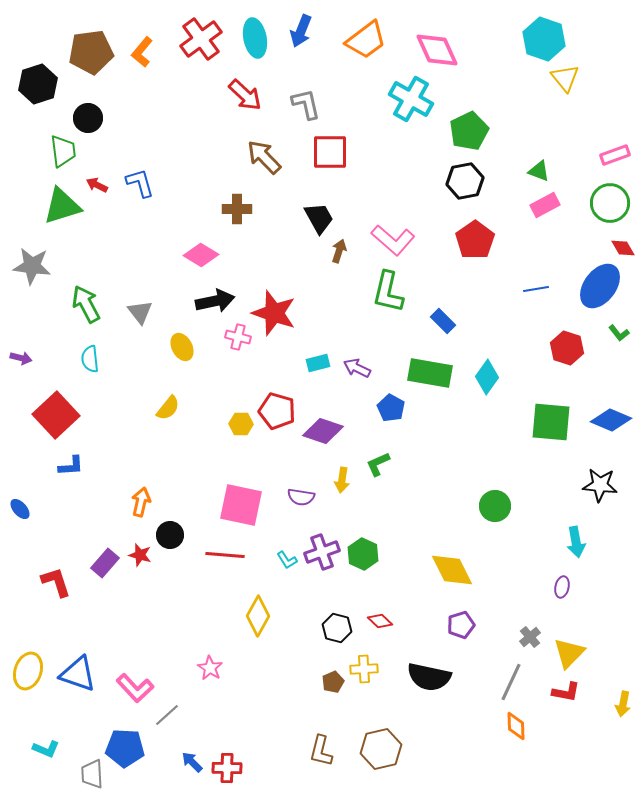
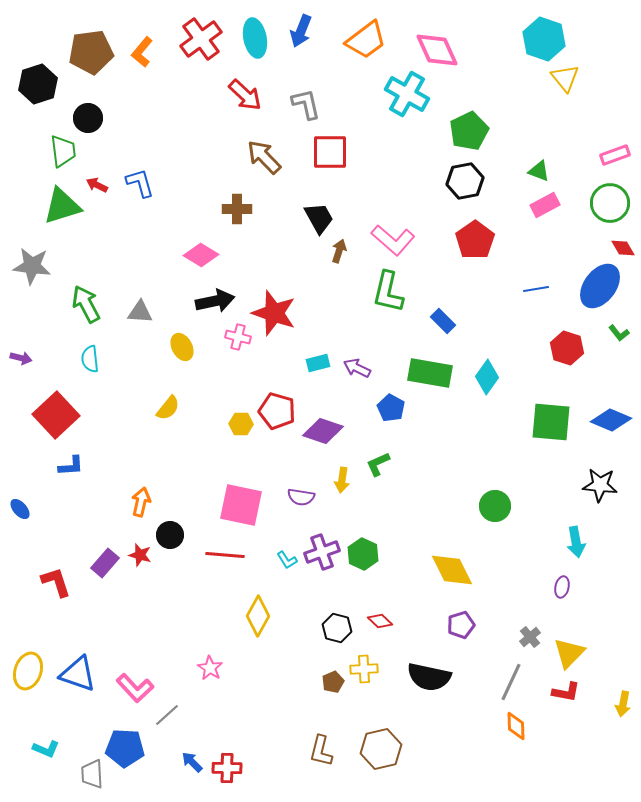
cyan cross at (411, 99): moved 4 px left, 5 px up
gray triangle at (140, 312): rotated 48 degrees counterclockwise
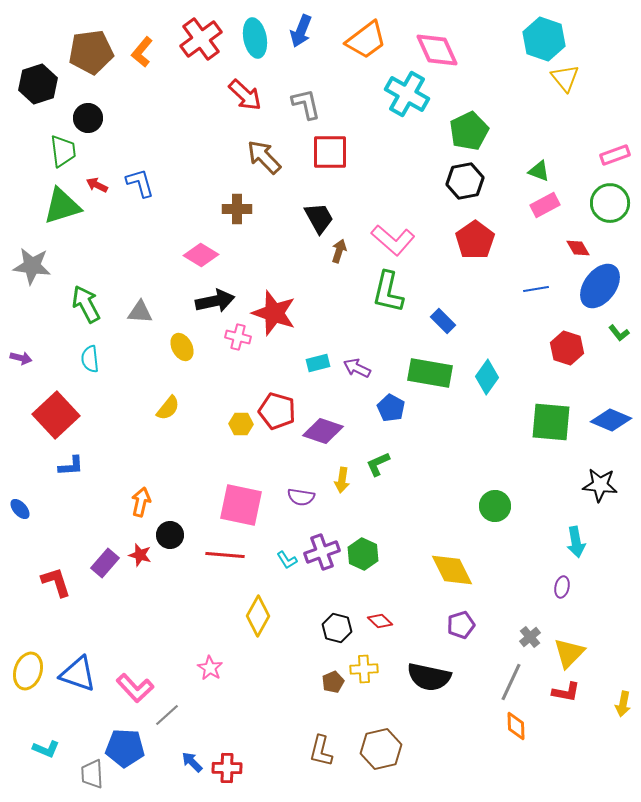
red diamond at (623, 248): moved 45 px left
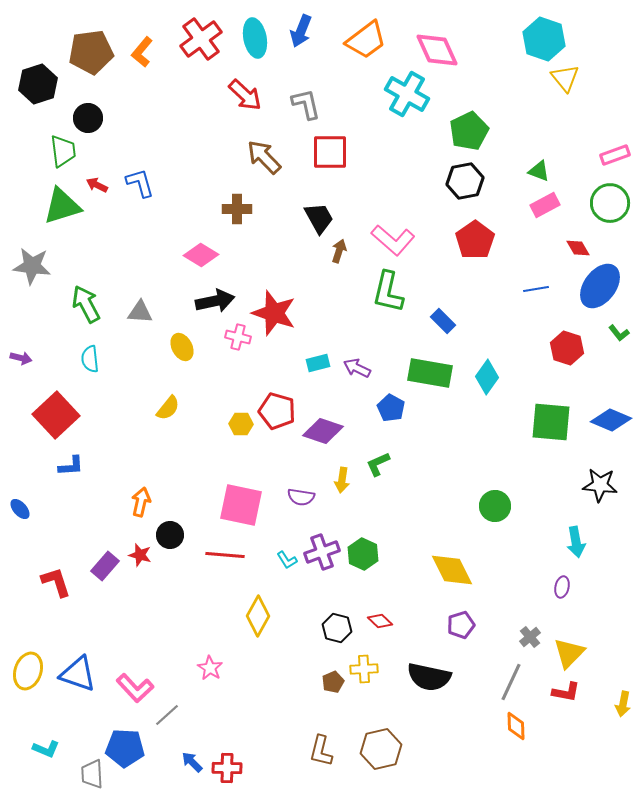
purple rectangle at (105, 563): moved 3 px down
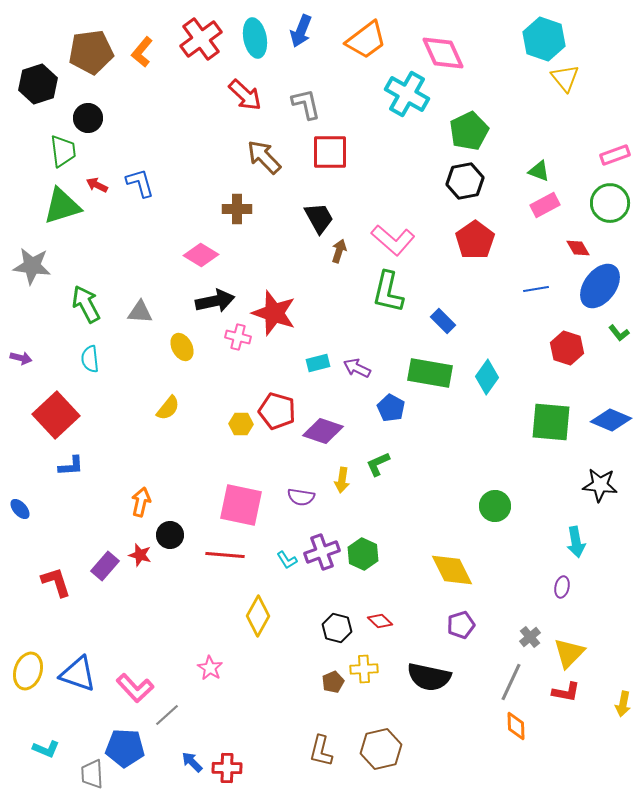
pink diamond at (437, 50): moved 6 px right, 3 px down
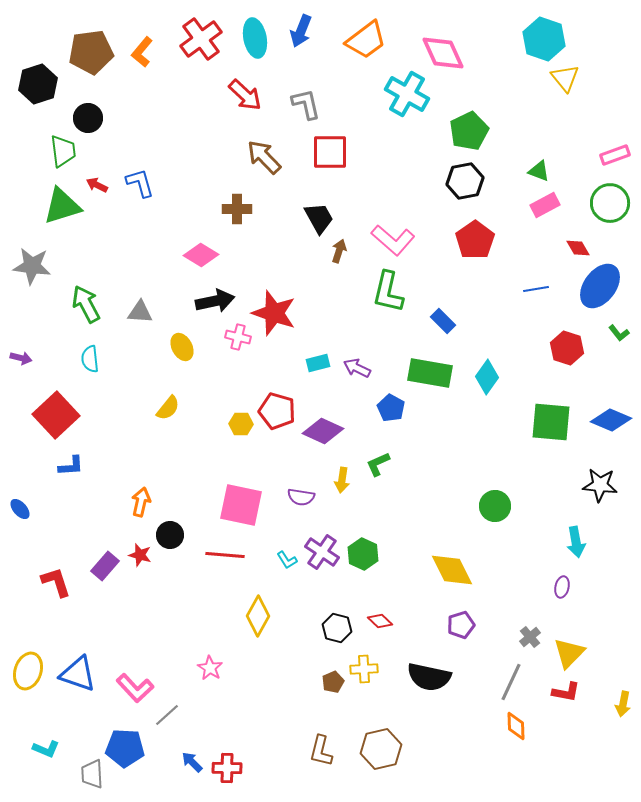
purple diamond at (323, 431): rotated 6 degrees clockwise
purple cross at (322, 552): rotated 36 degrees counterclockwise
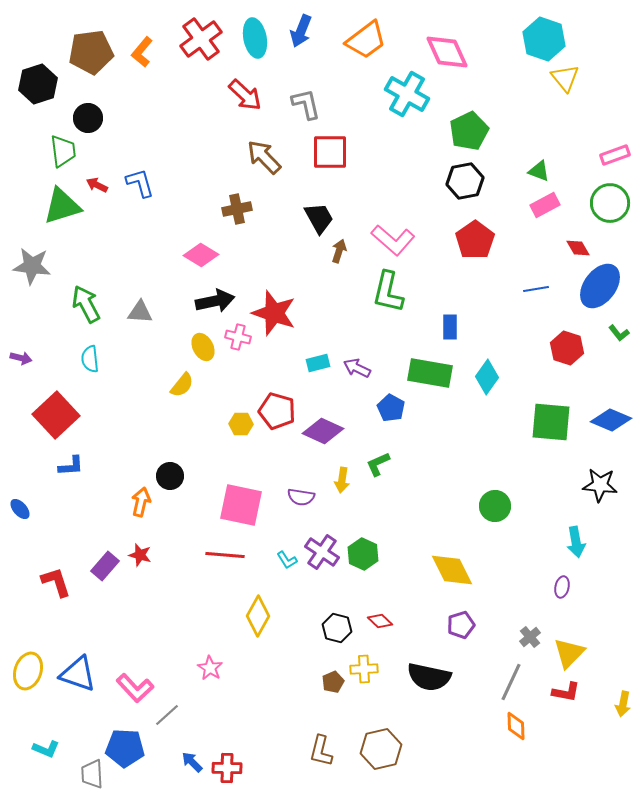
pink diamond at (443, 53): moved 4 px right, 1 px up
brown cross at (237, 209): rotated 12 degrees counterclockwise
blue rectangle at (443, 321): moved 7 px right, 6 px down; rotated 45 degrees clockwise
yellow ellipse at (182, 347): moved 21 px right
yellow semicircle at (168, 408): moved 14 px right, 23 px up
black circle at (170, 535): moved 59 px up
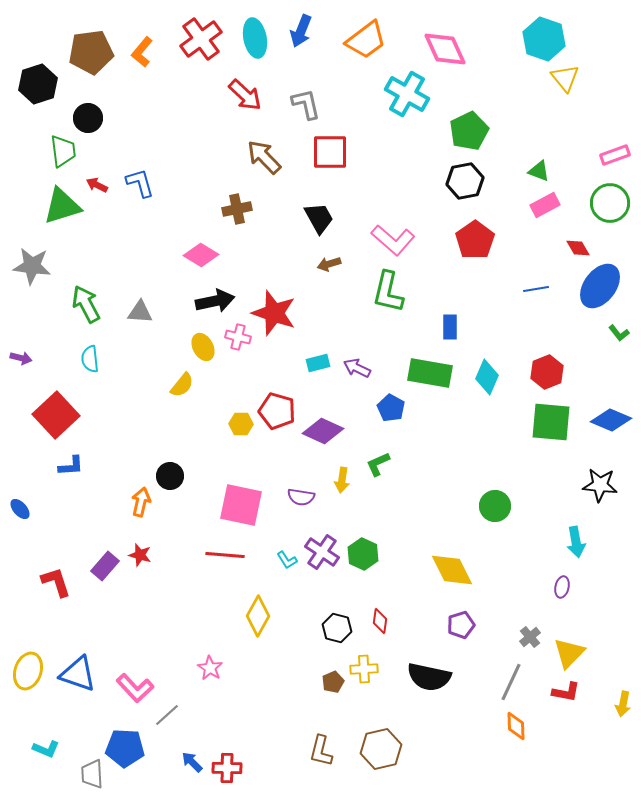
pink diamond at (447, 52): moved 2 px left, 3 px up
brown arrow at (339, 251): moved 10 px left, 13 px down; rotated 125 degrees counterclockwise
red hexagon at (567, 348): moved 20 px left, 24 px down; rotated 20 degrees clockwise
cyan diamond at (487, 377): rotated 12 degrees counterclockwise
red diamond at (380, 621): rotated 55 degrees clockwise
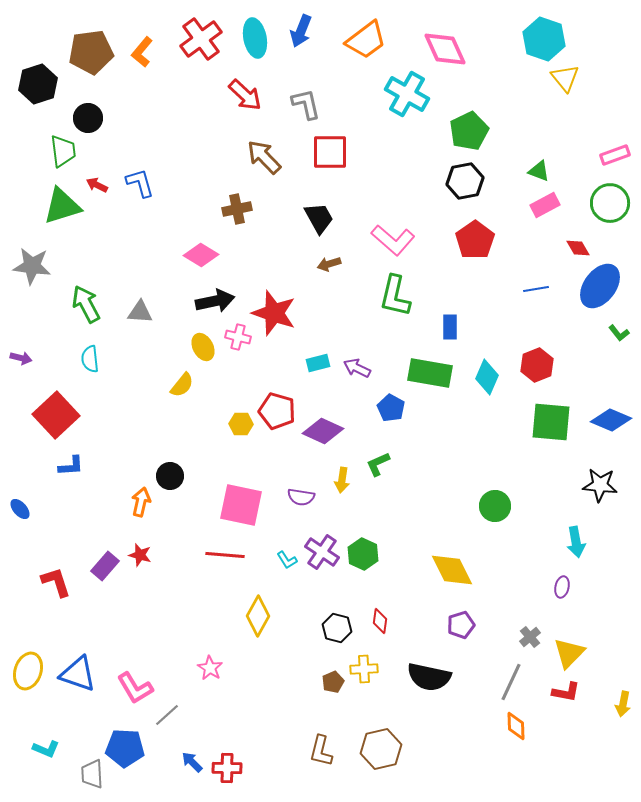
green L-shape at (388, 292): moved 7 px right, 4 px down
red hexagon at (547, 372): moved 10 px left, 7 px up
pink L-shape at (135, 688): rotated 12 degrees clockwise
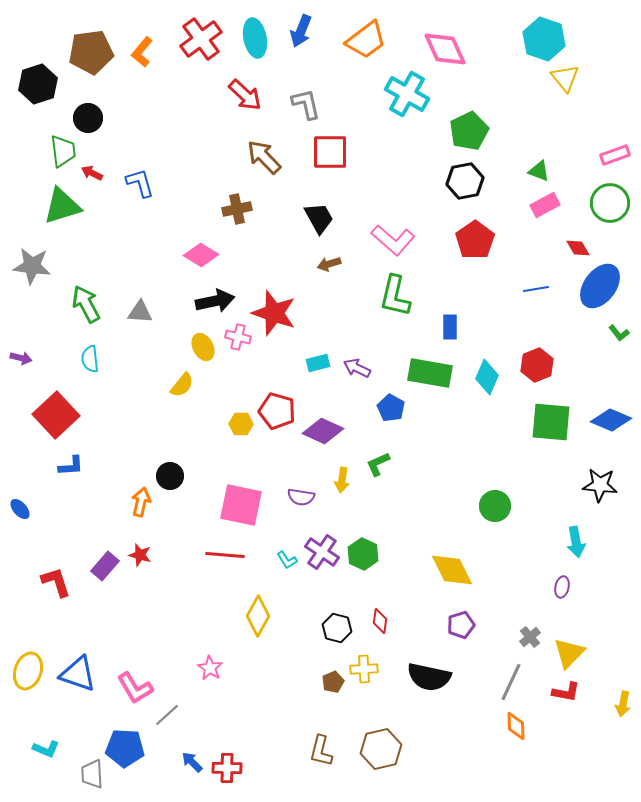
red arrow at (97, 185): moved 5 px left, 12 px up
